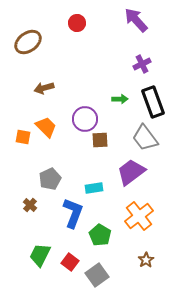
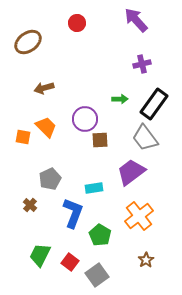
purple cross: rotated 12 degrees clockwise
black rectangle: moved 1 px right, 2 px down; rotated 56 degrees clockwise
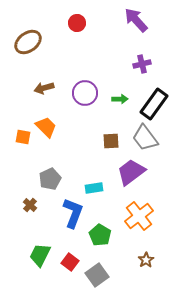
purple circle: moved 26 px up
brown square: moved 11 px right, 1 px down
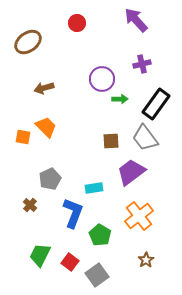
purple circle: moved 17 px right, 14 px up
black rectangle: moved 2 px right
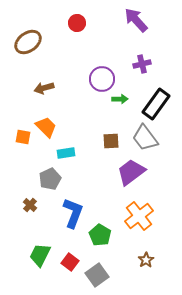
cyan rectangle: moved 28 px left, 35 px up
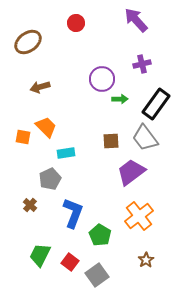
red circle: moved 1 px left
brown arrow: moved 4 px left, 1 px up
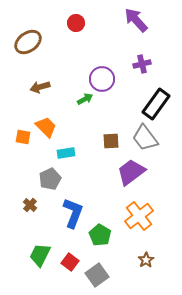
green arrow: moved 35 px left; rotated 28 degrees counterclockwise
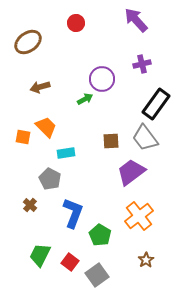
gray pentagon: rotated 20 degrees counterclockwise
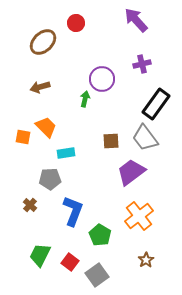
brown ellipse: moved 15 px right; rotated 8 degrees counterclockwise
green arrow: rotated 49 degrees counterclockwise
gray pentagon: rotated 30 degrees counterclockwise
blue L-shape: moved 2 px up
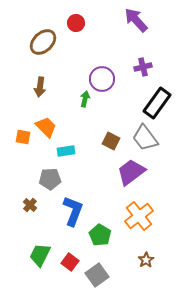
purple cross: moved 1 px right, 3 px down
brown arrow: rotated 66 degrees counterclockwise
black rectangle: moved 1 px right, 1 px up
brown square: rotated 30 degrees clockwise
cyan rectangle: moved 2 px up
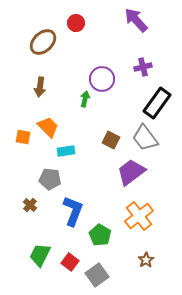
orange trapezoid: moved 2 px right
brown square: moved 1 px up
gray pentagon: rotated 10 degrees clockwise
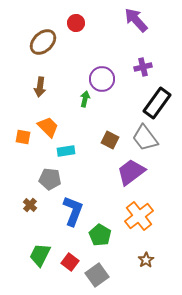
brown square: moved 1 px left
